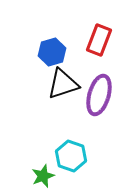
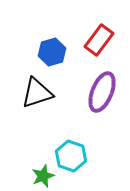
red rectangle: rotated 16 degrees clockwise
black triangle: moved 26 px left, 9 px down
purple ellipse: moved 3 px right, 3 px up; rotated 6 degrees clockwise
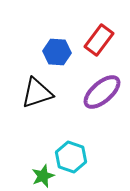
blue hexagon: moved 5 px right; rotated 20 degrees clockwise
purple ellipse: rotated 27 degrees clockwise
cyan hexagon: moved 1 px down
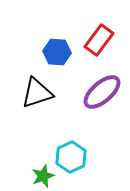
cyan hexagon: rotated 16 degrees clockwise
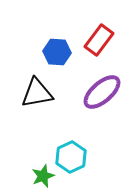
black triangle: rotated 8 degrees clockwise
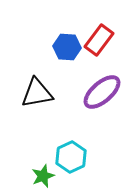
blue hexagon: moved 10 px right, 5 px up
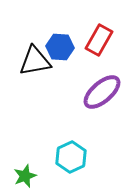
red rectangle: rotated 8 degrees counterclockwise
blue hexagon: moved 7 px left
black triangle: moved 2 px left, 32 px up
green star: moved 18 px left
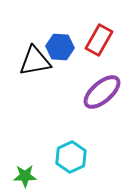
green star: rotated 20 degrees clockwise
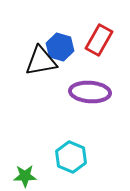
blue hexagon: rotated 12 degrees clockwise
black triangle: moved 6 px right
purple ellipse: moved 12 px left; rotated 45 degrees clockwise
cyan hexagon: rotated 12 degrees counterclockwise
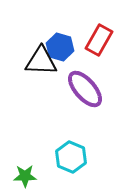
black triangle: rotated 12 degrees clockwise
purple ellipse: moved 5 px left, 3 px up; rotated 45 degrees clockwise
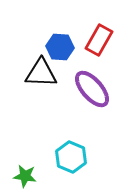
blue hexagon: rotated 12 degrees counterclockwise
black triangle: moved 12 px down
purple ellipse: moved 7 px right
green star: rotated 10 degrees clockwise
